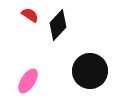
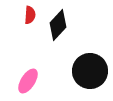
red semicircle: rotated 60 degrees clockwise
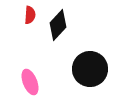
black circle: moved 2 px up
pink ellipse: moved 2 px right, 1 px down; rotated 55 degrees counterclockwise
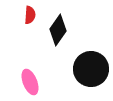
black diamond: moved 5 px down; rotated 8 degrees counterclockwise
black circle: moved 1 px right
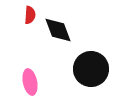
black diamond: rotated 56 degrees counterclockwise
pink ellipse: rotated 10 degrees clockwise
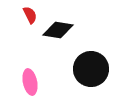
red semicircle: rotated 30 degrees counterclockwise
black diamond: rotated 60 degrees counterclockwise
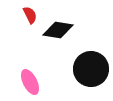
pink ellipse: rotated 15 degrees counterclockwise
